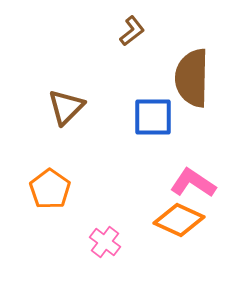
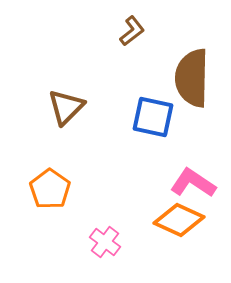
blue square: rotated 12 degrees clockwise
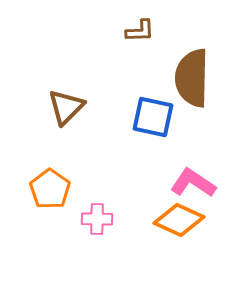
brown L-shape: moved 8 px right; rotated 36 degrees clockwise
pink cross: moved 8 px left, 23 px up; rotated 36 degrees counterclockwise
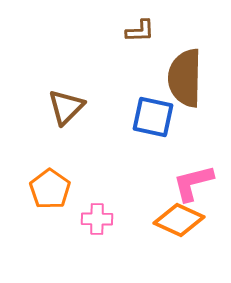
brown semicircle: moved 7 px left
pink L-shape: rotated 48 degrees counterclockwise
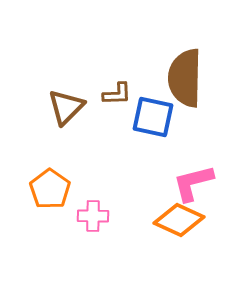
brown L-shape: moved 23 px left, 63 px down
pink cross: moved 4 px left, 3 px up
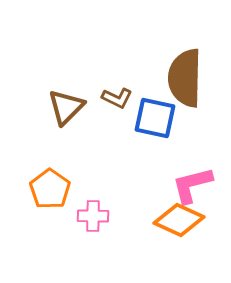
brown L-shape: moved 4 px down; rotated 28 degrees clockwise
blue square: moved 2 px right, 1 px down
pink L-shape: moved 1 px left, 2 px down
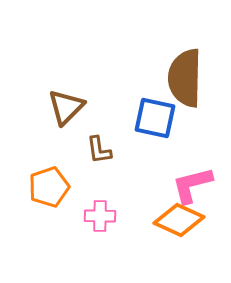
brown L-shape: moved 18 px left, 52 px down; rotated 56 degrees clockwise
orange pentagon: moved 1 px left, 2 px up; rotated 18 degrees clockwise
pink cross: moved 7 px right
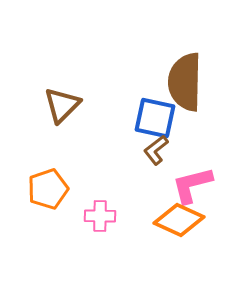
brown semicircle: moved 4 px down
brown triangle: moved 4 px left, 2 px up
brown L-shape: moved 57 px right; rotated 60 degrees clockwise
orange pentagon: moved 1 px left, 2 px down
